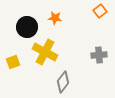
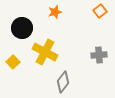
orange star: moved 6 px up; rotated 24 degrees counterclockwise
black circle: moved 5 px left, 1 px down
yellow square: rotated 24 degrees counterclockwise
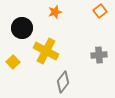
yellow cross: moved 1 px right, 1 px up
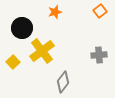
yellow cross: moved 4 px left; rotated 25 degrees clockwise
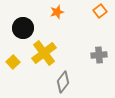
orange star: moved 2 px right
black circle: moved 1 px right
yellow cross: moved 2 px right, 2 px down
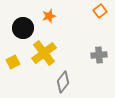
orange star: moved 8 px left, 4 px down
yellow square: rotated 16 degrees clockwise
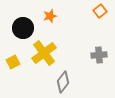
orange star: moved 1 px right
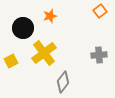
yellow square: moved 2 px left, 1 px up
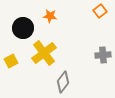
orange star: rotated 24 degrees clockwise
gray cross: moved 4 px right
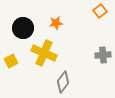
orange star: moved 6 px right, 7 px down; rotated 16 degrees counterclockwise
yellow cross: rotated 30 degrees counterclockwise
